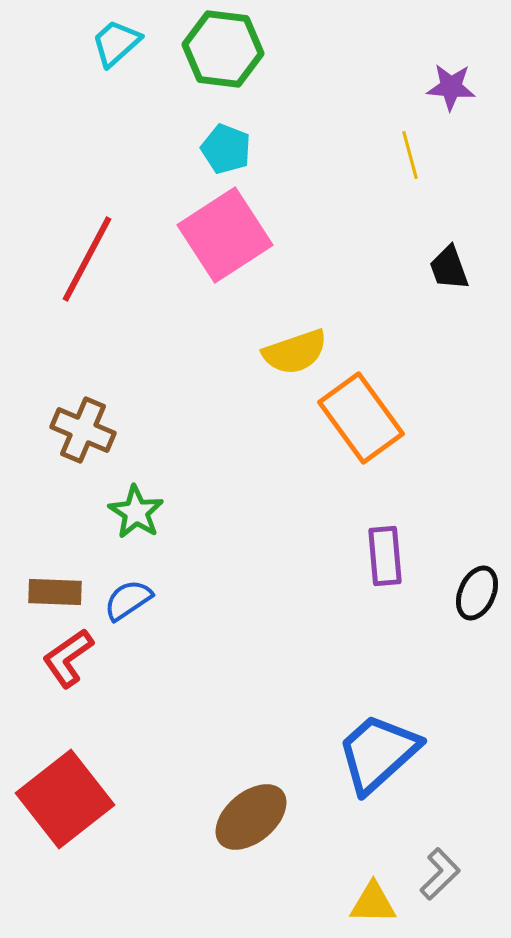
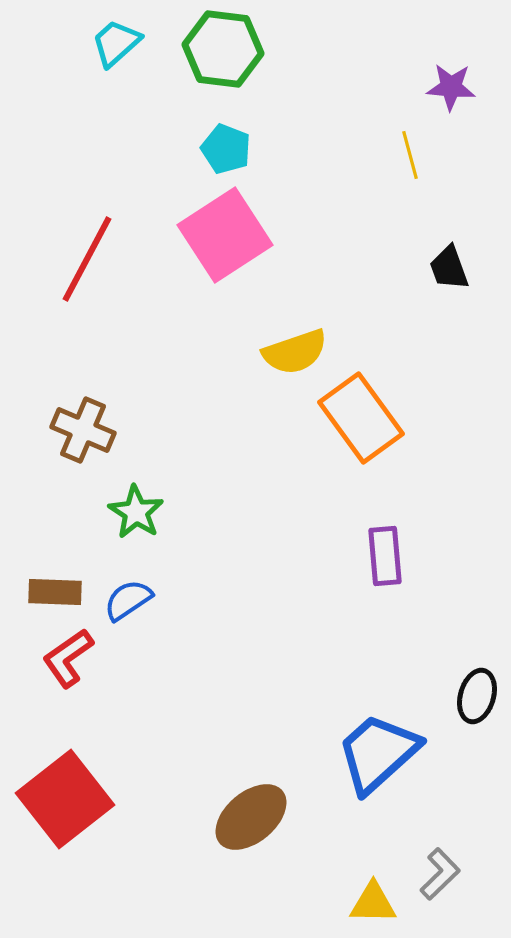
black ellipse: moved 103 px down; rotated 8 degrees counterclockwise
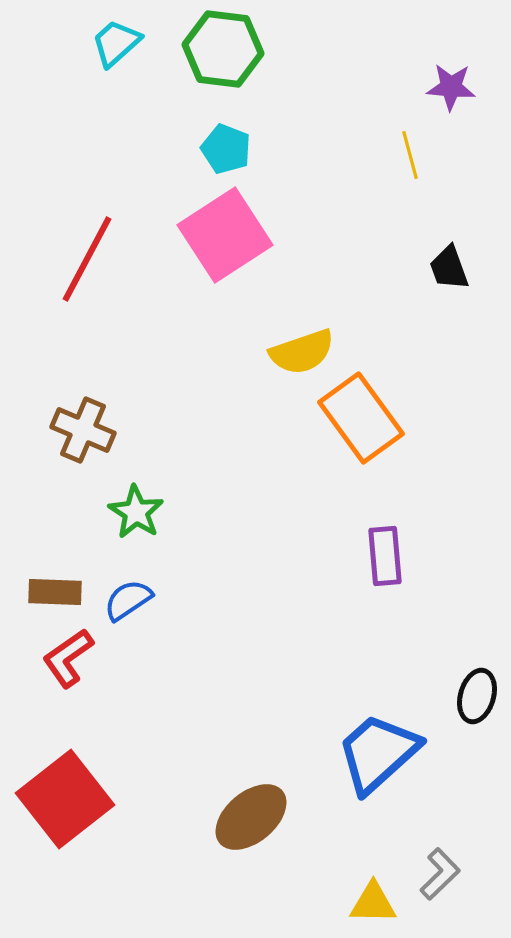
yellow semicircle: moved 7 px right
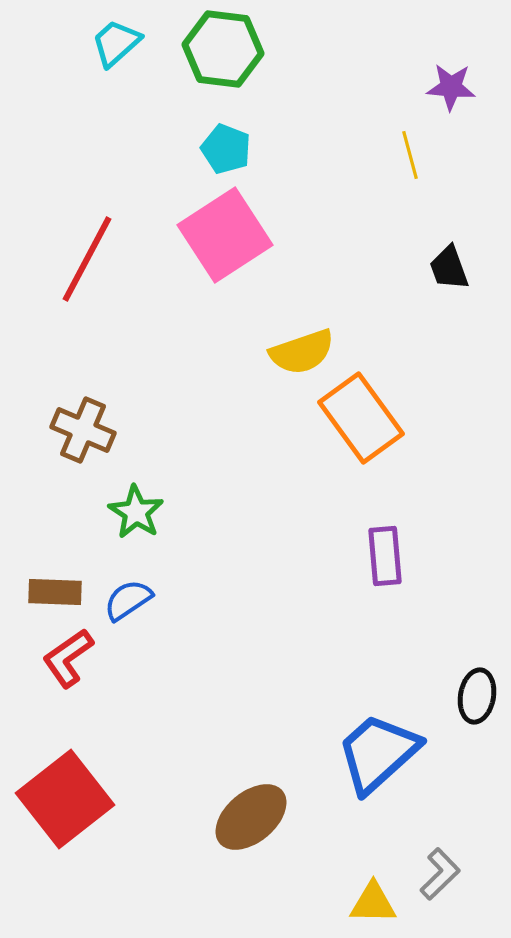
black ellipse: rotated 6 degrees counterclockwise
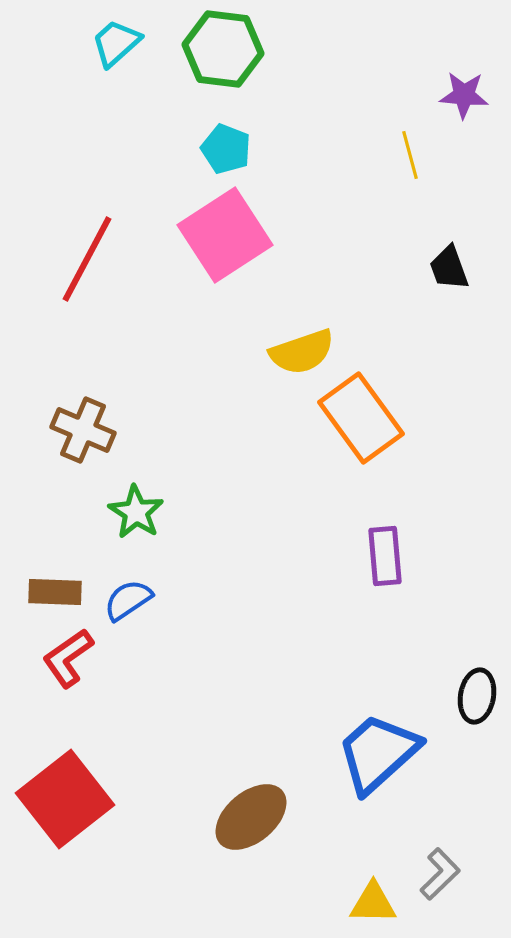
purple star: moved 13 px right, 8 px down
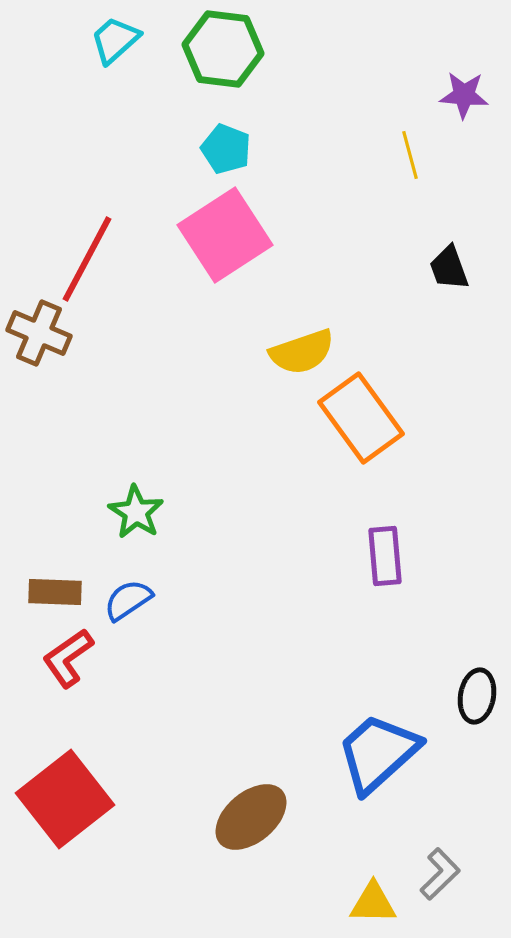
cyan trapezoid: moved 1 px left, 3 px up
brown cross: moved 44 px left, 97 px up
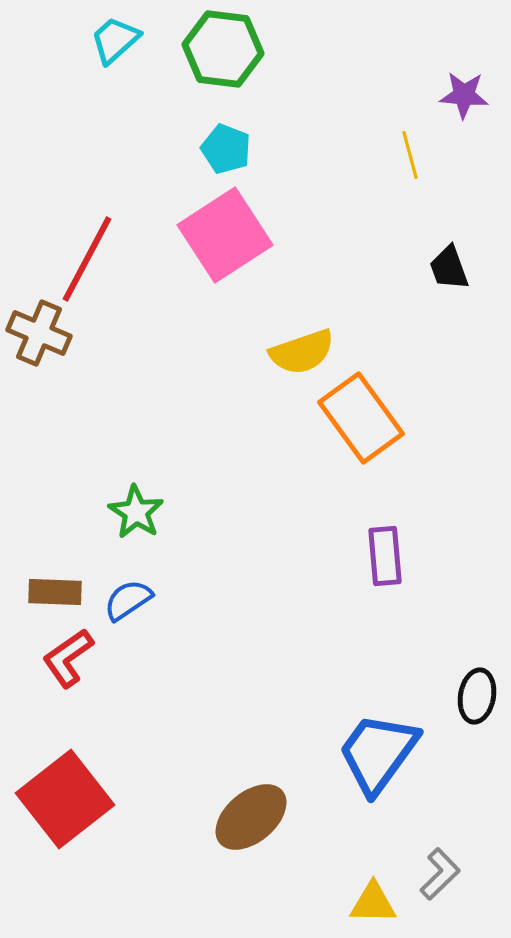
blue trapezoid: rotated 12 degrees counterclockwise
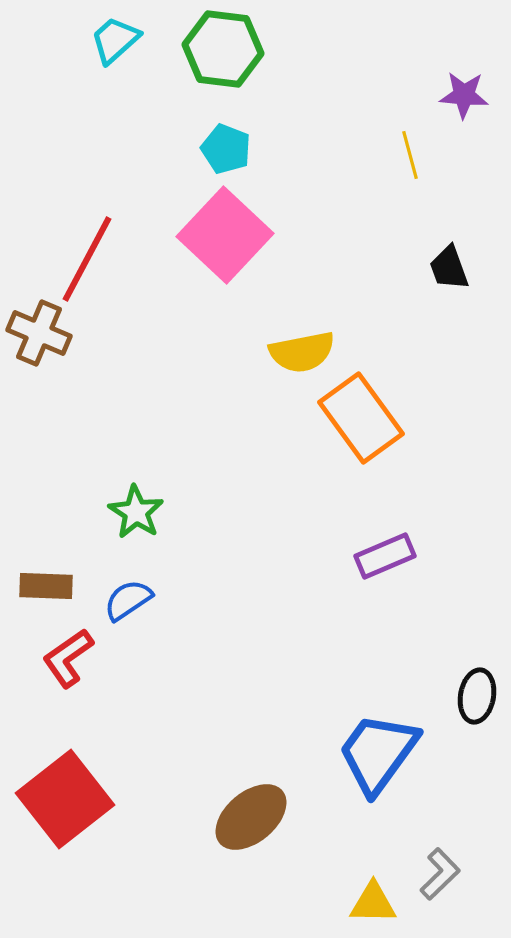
pink square: rotated 14 degrees counterclockwise
yellow semicircle: rotated 8 degrees clockwise
purple rectangle: rotated 72 degrees clockwise
brown rectangle: moved 9 px left, 6 px up
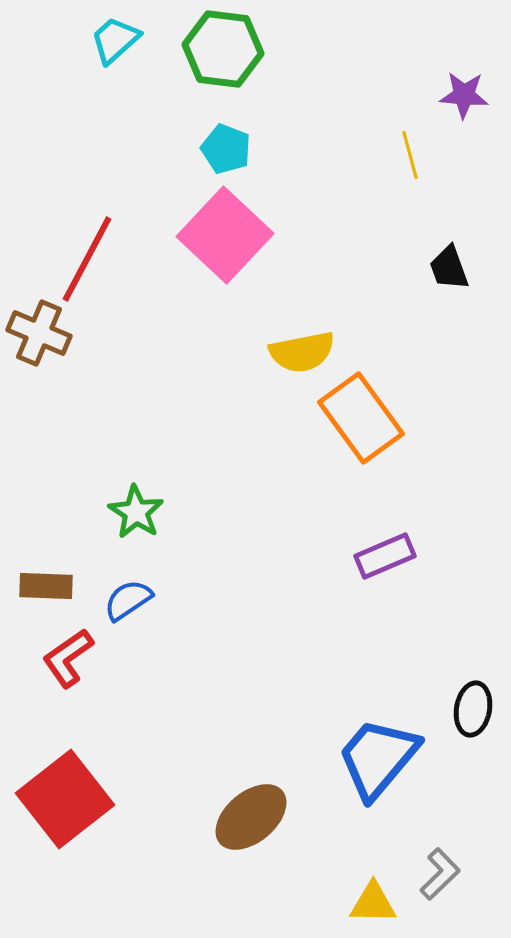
black ellipse: moved 4 px left, 13 px down
blue trapezoid: moved 5 px down; rotated 4 degrees clockwise
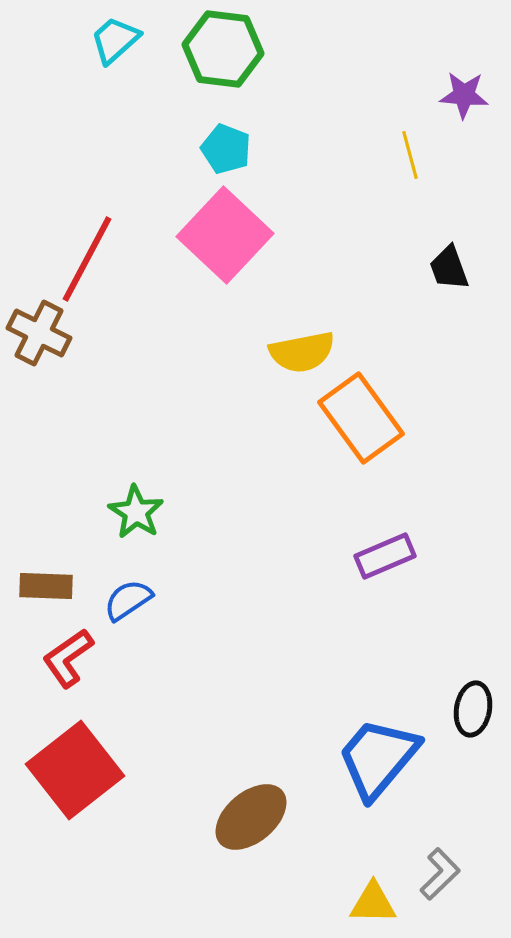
brown cross: rotated 4 degrees clockwise
red square: moved 10 px right, 29 px up
